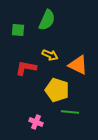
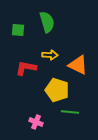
green semicircle: moved 2 px down; rotated 40 degrees counterclockwise
yellow arrow: rotated 21 degrees counterclockwise
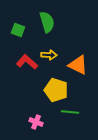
green square: rotated 16 degrees clockwise
yellow arrow: moved 1 px left
red L-shape: moved 1 px right, 6 px up; rotated 30 degrees clockwise
yellow pentagon: moved 1 px left
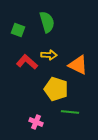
yellow pentagon: moved 1 px up
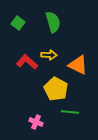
green semicircle: moved 6 px right
green square: moved 7 px up; rotated 16 degrees clockwise
yellow pentagon: rotated 10 degrees clockwise
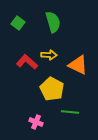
yellow pentagon: moved 4 px left
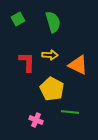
green square: moved 4 px up; rotated 24 degrees clockwise
yellow arrow: moved 1 px right
red L-shape: rotated 50 degrees clockwise
pink cross: moved 2 px up
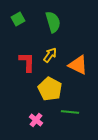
yellow arrow: rotated 56 degrees counterclockwise
yellow pentagon: moved 2 px left
pink cross: rotated 16 degrees clockwise
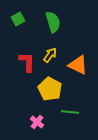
pink cross: moved 1 px right, 2 px down
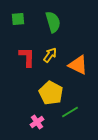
green square: rotated 24 degrees clockwise
red L-shape: moved 5 px up
yellow pentagon: moved 1 px right, 4 px down
green line: rotated 36 degrees counterclockwise
pink cross: rotated 16 degrees clockwise
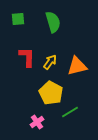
yellow arrow: moved 7 px down
orange triangle: moved 1 px left, 1 px down; rotated 40 degrees counterclockwise
